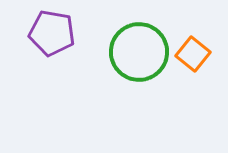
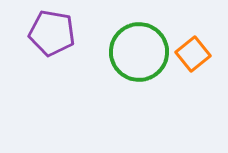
orange square: rotated 12 degrees clockwise
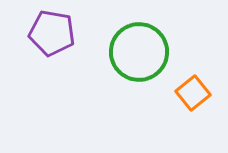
orange square: moved 39 px down
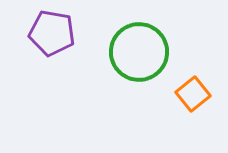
orange square: moved 1 px down
